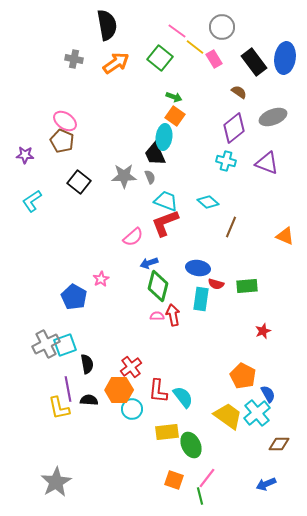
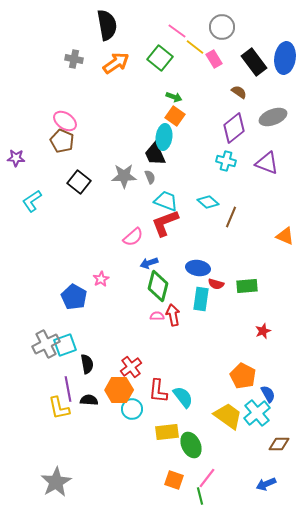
purple star at (25, 155): moved 9 px left, 3 px down
brown line at (231, 227): moved 10 px up
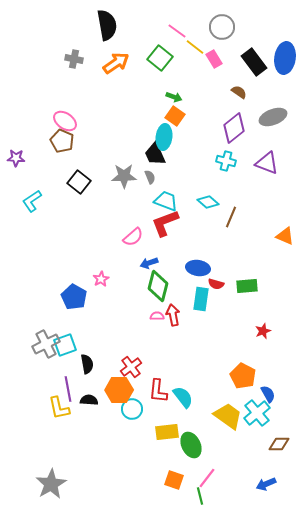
gray star at (56, 482): moved 5 px left, 2 px down
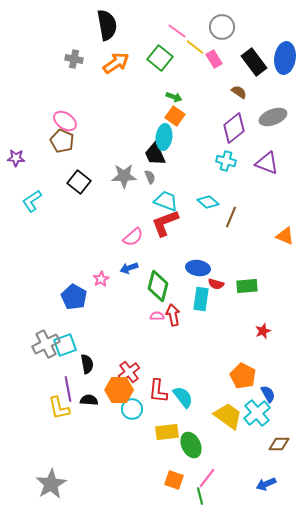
blue arrow at (149, 263): moved 20 px left, 5 px down
red cross at (131, 367): moved 2 px left, 5 px down
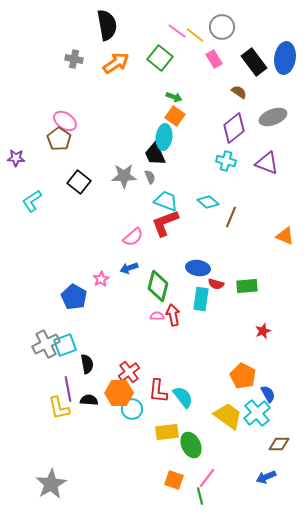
yellow line at (195, 47): moved 12 px up
brown pentagon at (62, 141): moved 3 px left, 2 px up; rotated 10 degrees clockwise
orange hexagon at (119, 390): moved 3 px down
blue arrow at (266, 484): moved 7 px up
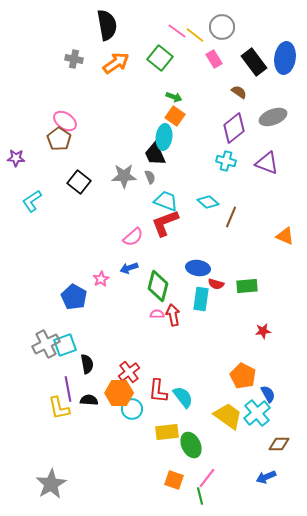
pink semicircle at (157, 316): moved 2 px up
red star at (263, 331): rotated 14 degrees clockwise
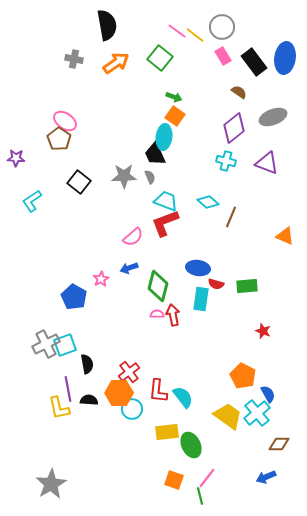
pink rectangle at (214, 59): moved 9 px right, 3 px up
red star at (263, 331): rotated 28 degrees clockwise
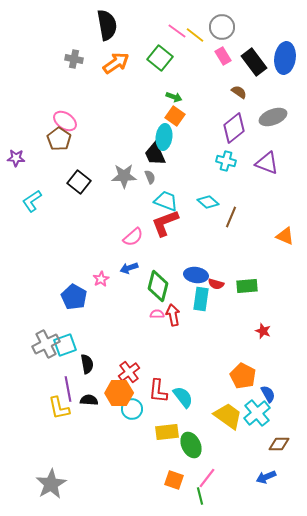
blue ellipse at (198, 268): moved 2 px left, 7 px down
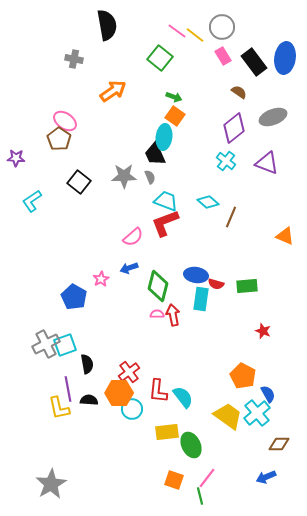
orange arrow at (116, 63): moved 3 px left, 28 px down
cyan cross at (226, 161): rotated 24 degrees clockwise
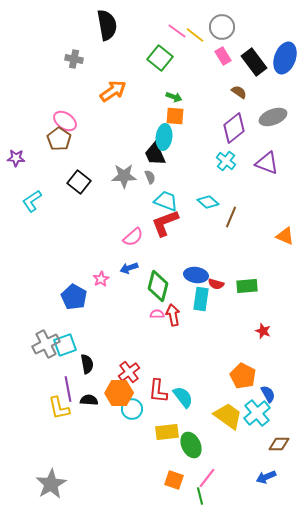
blue ellipse at (285, 58): rotated 12 degrees clockwise
orange square at (175, 116): rotated 30 degrees counterclockwise
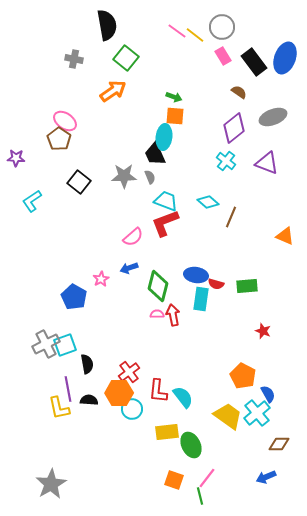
green square at (160, 58): moved 34 px left
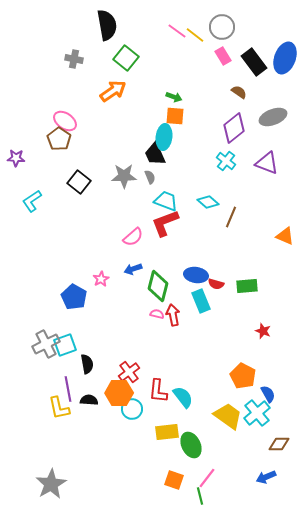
blue arrow at (129, 268): moved 4 px right, 1 px down
cyan rectangle at (201, 299): moved 2 px down; rotated 30 degrees counterclockwise
pink semicircle at (157, 314): rotated 16 degrees clockwise
